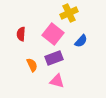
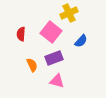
pink square: moved 2 px left, 2 px up
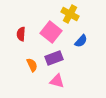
yellow cross: moved 1 px right, 1 px down; rotated 36 degrees counterclockwise
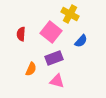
orange semicircle: moved 1 px left, 4 px down; rotated 48 degrees clockwise
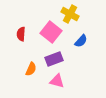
purple rectangle: moved 1 px down
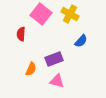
pink square: moved 10 px left, 18 px up
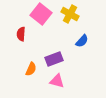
blue semicircle: moved 1 px right
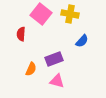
yellow cross: rotated 18 degrees counterclockwise
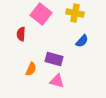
yellow cross: moved 5 px right, 1 px up
purple rectangle: rotated 36 degrees clockwise
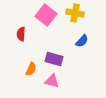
pink square: moved 5 px right, 1 px down
pink triangle: moved 5 px left
